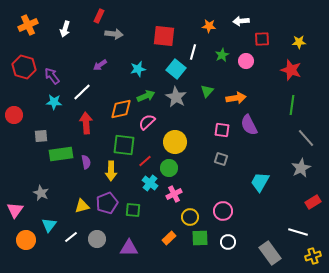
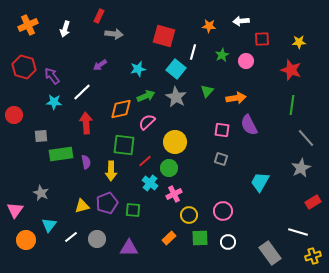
red square at (164, 36): rotated 10 degrees clockwise
yellow circle at (190, 217): moved 1 px left, 2 px up
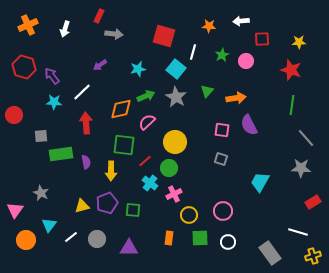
gray star at (301, 168): rotated 30 degrees clockwise
orange rectangle at (169, 238): rotated 40 degrees counterclockwise
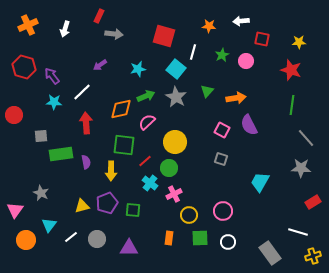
red square at (262, 39): rotated 14 degrees clockwise
pink square at (222, 130): rotated 21 degrees clockwise
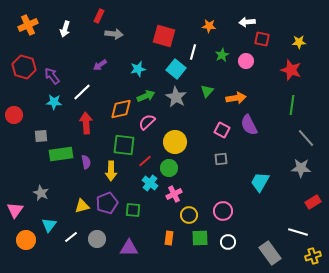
white arrow at (241, 21): moved 6 px right, 1 px down
gray square at (221, 159): rotated 24 degrees counterclockwise
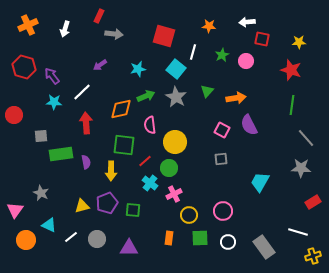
pink semicircle at (147, 122): moved 3 px right, 3 px down; rotated 54 degrees counterclockwise
cyan triangle at (49, 225): rotated 42 degrees counterclockwise
gray rectangle at (270, 253): moved 6 px left, 6 px up
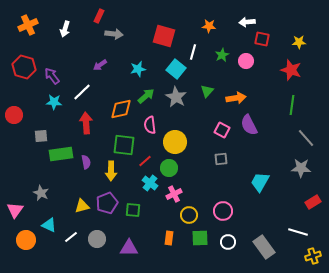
green arrow at (146, 96): rotated 18 degrees counterclockwise
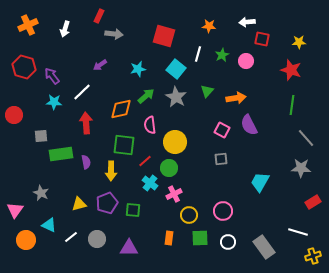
white line at (193, 52): moved 5 px right, 2 px down
yellow triangle at (82, 206): moved 3 px left, 2 px up
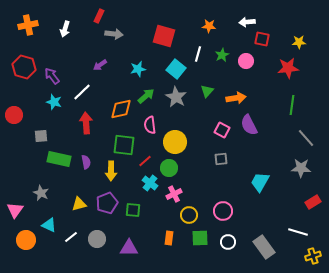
orange cross at (28, 25): rotated 12 degrees clockwise
red star at (291, 70): moved 3 px left, 2 px up; rotated 25 degrees counterclockwise
cyan star at (54, 102): rotated 14 degrees clockwise
green rectangle at (61, 154): moved 2 px left, 5 px down; rotated 20 degrees clockwise
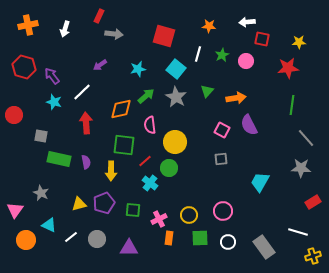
gray square at (41, 136): rotated 16 degrees clockwise
pink cross at (174, 194): moved 15 px left, 25 px down
purple pentagon at (107, 203): moved 3 px left
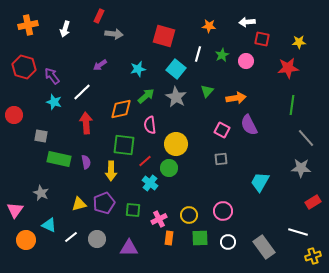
yellow circle at (175, 142): moved 1 px right, 2 px down
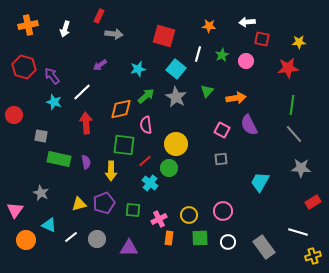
pink semicircle at (150, 125): moved 4 px left
gray line at (306, 138): moved 12 px left, 4 px up
